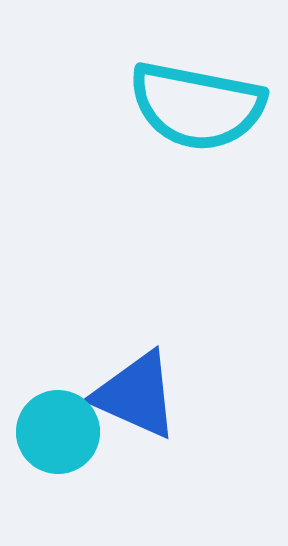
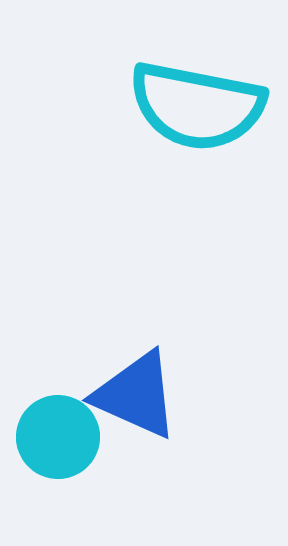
cyan circle: moved 5 px down
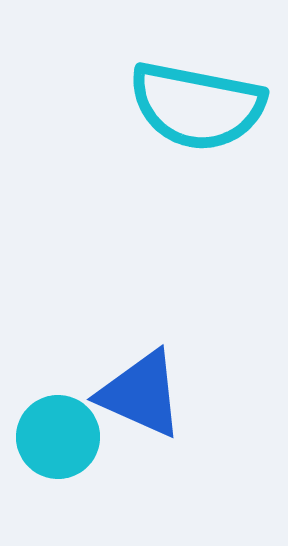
blue triangle: moved 5 px right, 1 px up
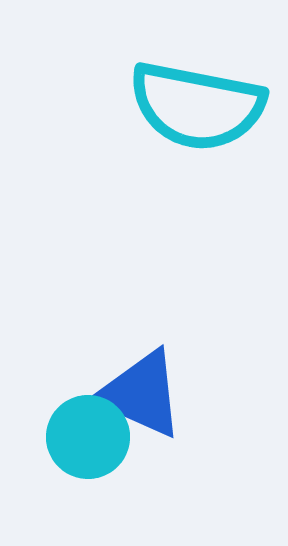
cyan circle: moved 30 px right
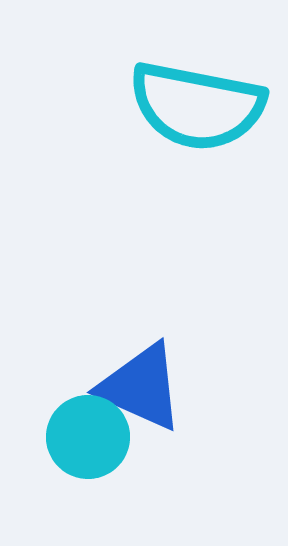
blue triangle: moved 7 px up
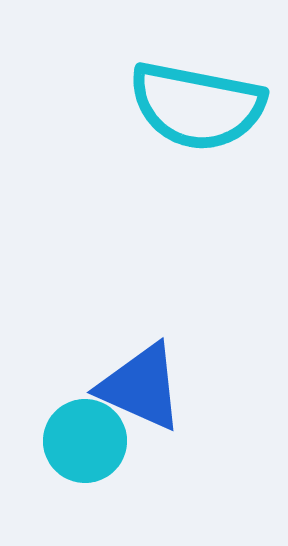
cyan circle: moved 3 px left, 4 px down
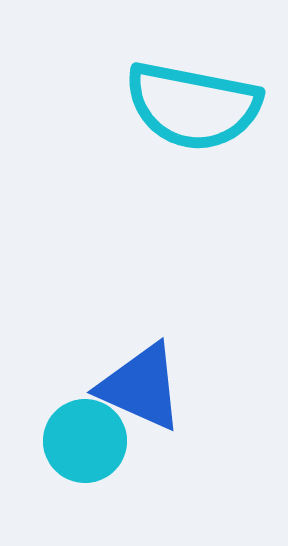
cyan semicircle: moved 4 px left
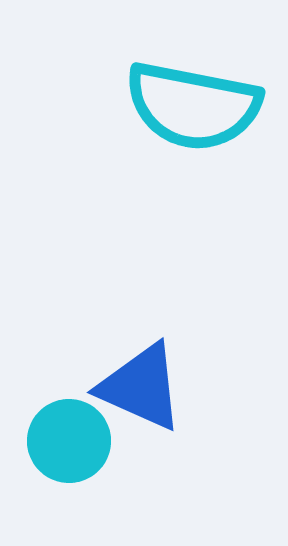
cyan circle: moved 16 px left
